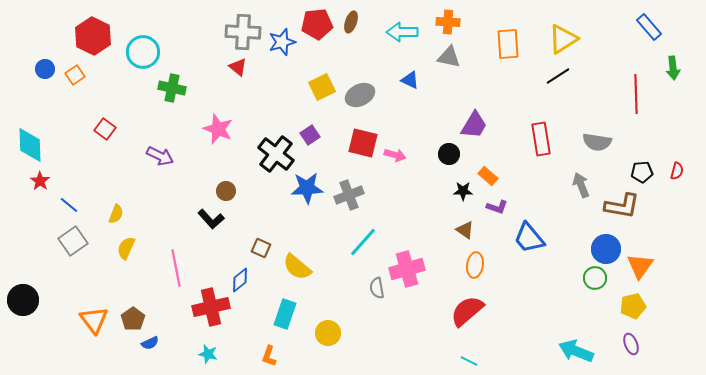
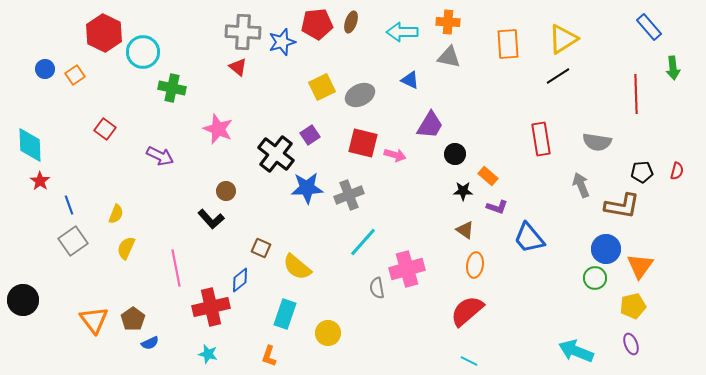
red hexagon at (93, 36): moved 11 px right, 3 px up
purple trapezoid at (474, 125): moved 44 px left
black circle at (449, 154): moved 6 px right
blue line at (69, 205): rotated 30 degrees clockwise
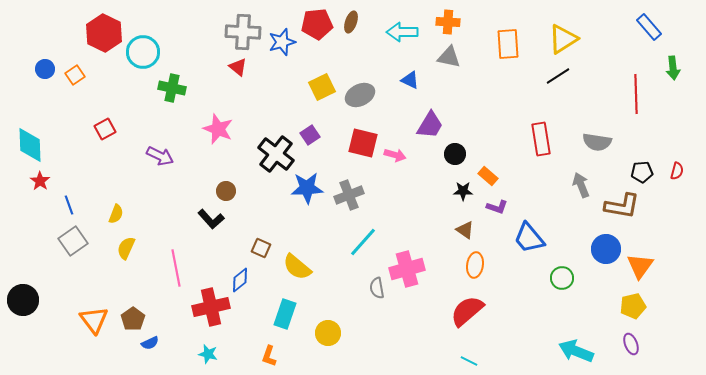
red square at (105, 129): rotated 25 degrees clockwise
green circle at (595, 278): moved 33 px left
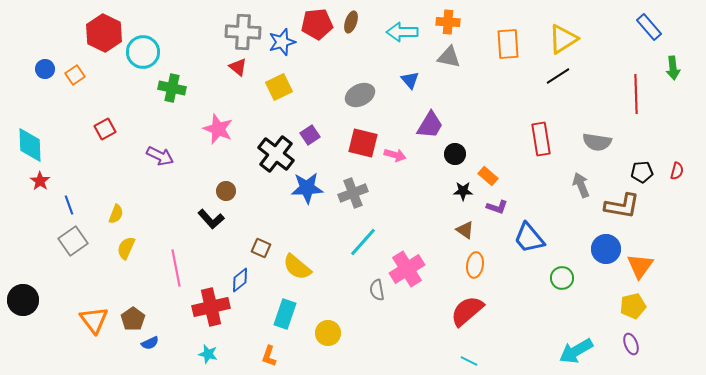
blue triangle at (410, 80): rotated 24 degrees clockwise
yellow square at (322, 87): moved 43 px left
gray cross at (349, 195): moved 4 px right, 2 px up
pink cross at (407, 269): rotated 16 degrees counterclockwise
gray semicircle at (377, 288): moved 2 px down
cyan arrow at (576, 351): rotated 52 degrees counterclockwise
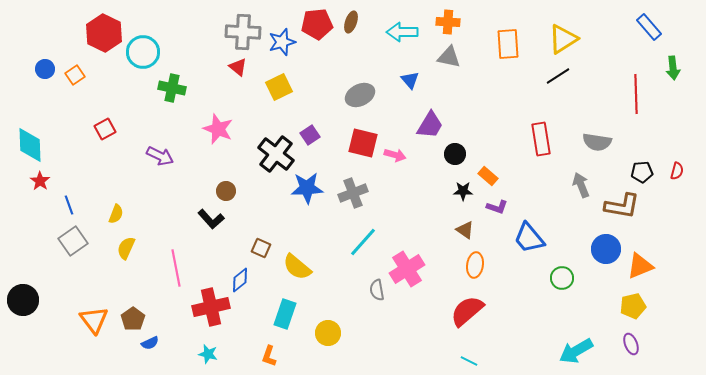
orange triangle at (640, 266): rotated 32 degrees clockwise
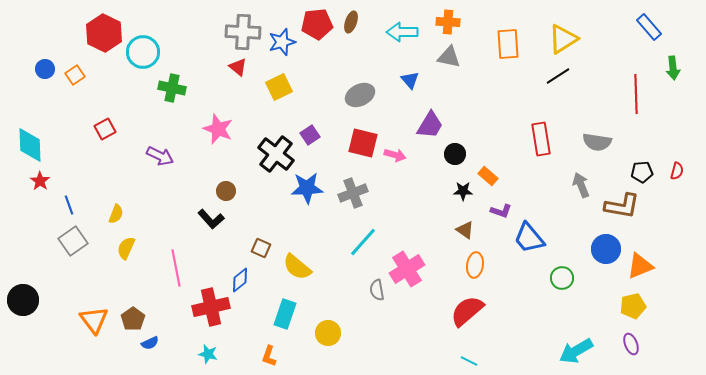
purple L-shape at (497, 207): moved 4 px right, 4 px down
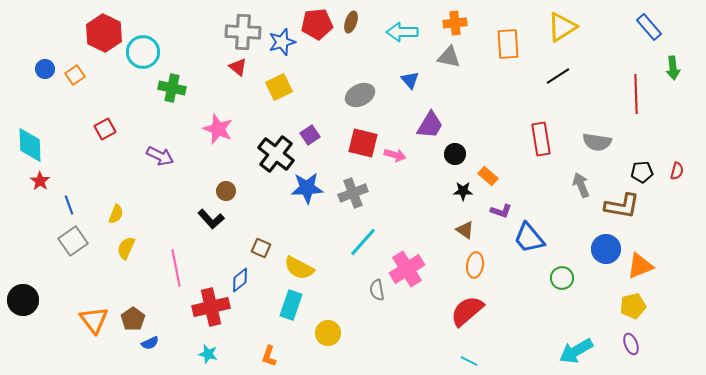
orange cross at (448, 22): moved 7 px right, 1 px down; rotated 10 degrees counterclockwise
yellow triangle at (563, 39): moved 1 px left, 12 px up
yellow semicircle at (297, 267): moved 2 px right, 1 px down; rotated 12 degrees counterclockwise
cyan rectangle at (285, 314): moved 6 px right, 9 px up
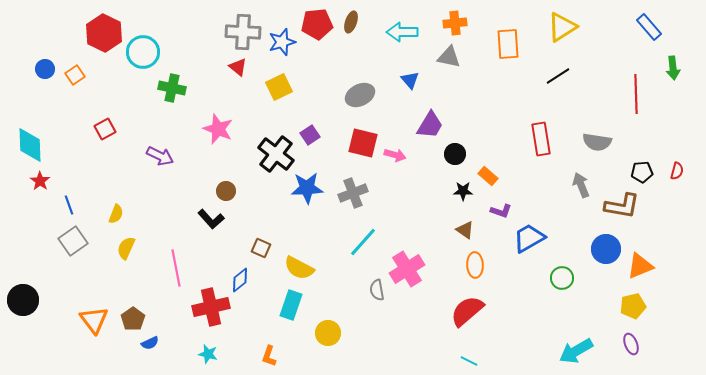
blue trapezoid at (529, 238): rotated 100 degrees clockwise
orange ellipse at (475, 265): rotated 10 degrees counterclockwise
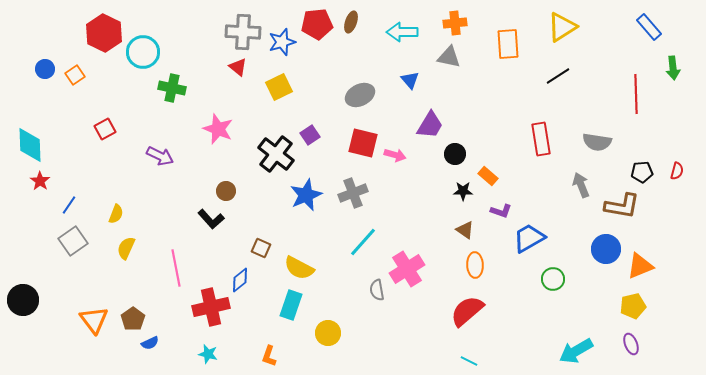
blue star at (307, 188): moved 1 px left, 7 px down; rotated 20 degrees counterclockwise
blue line at (69, 205): rotated 54 degrees clockwise
green circle at (562, 278): moved 9 px left, 1 px down
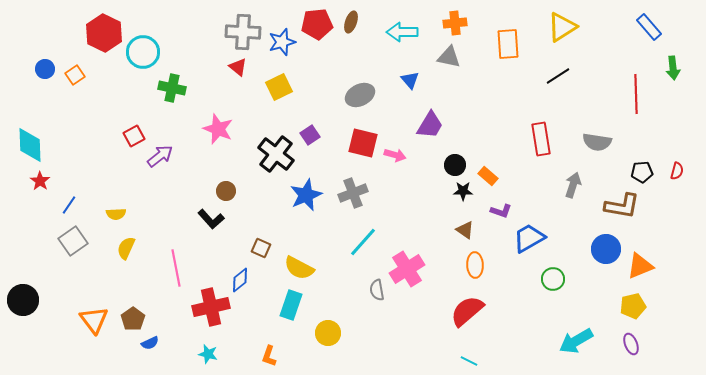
red square at (105, 129): moved 29 px right, 7 px down
black circle at (455, 154): moved 11 px down
purple arrow at (160, 156): rotated 64 degrees counterclockwise
gray arrow at (581, 185): moved 8 px left; rotated 40 degrees clockwise
yellow semicircle at (116, 214): rotated 66 degrees clockwise
cyan arrow at (576, 351): moved 10 px up
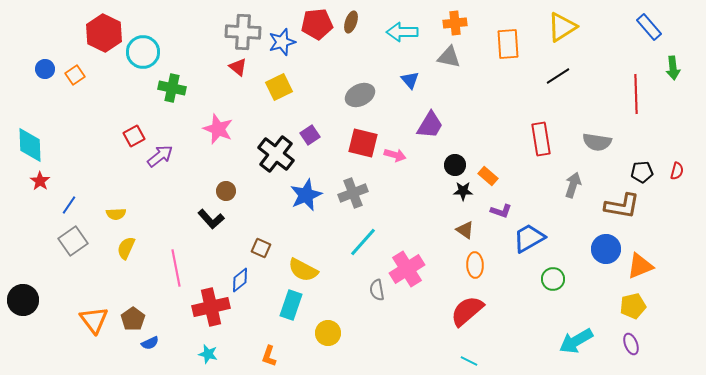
yellow semicircle at (299, 268): moved 4 px right, 2 px down
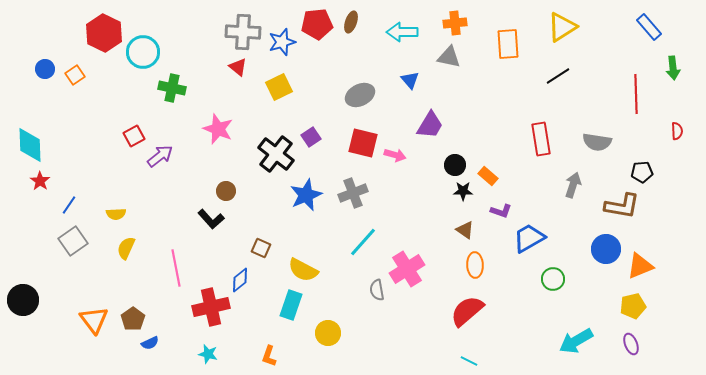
purple square at (310, 135): moved 1 px right, 2 px down
red semicircle at (677, 171): moved 40 px up; rotated 18 degrees counterclockwise
